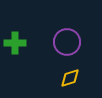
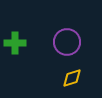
yellow diamond: moved 2 px right
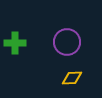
yellow diamond: rotated 15 degrees clockwise
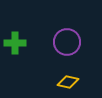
yellow diamond: moved 4 px left, 4 px down; rotated 15 degrees clockwise
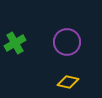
green cross: rotated 30 degrees counterclockwise
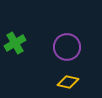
purple circle: moved 5 px down
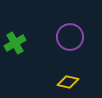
purple circle: moved 3 px right, 10 px up
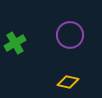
purple circle: moved 2 px up
